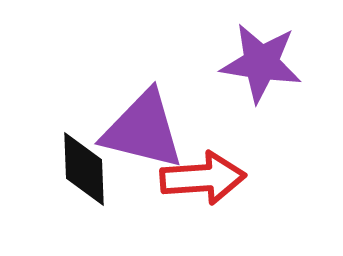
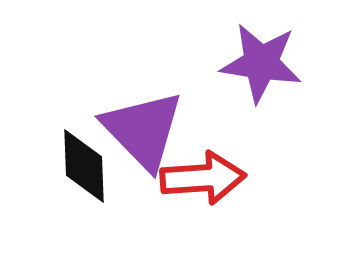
purple triangle: rotated 32 degrees clockwise
black diamond: moved 3 px up
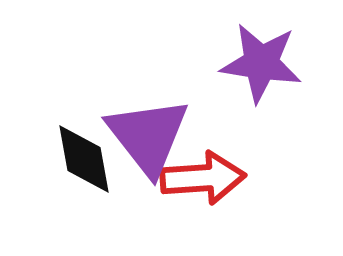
purple triangle: moved 5 px right, 6 px down; rotated 6 degrees clockwise
black diamond: moved 7 px up; rotated 8 degrees counterclockwise
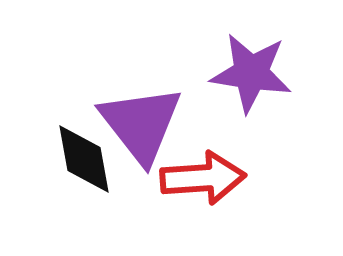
purple star: moved 10 px left, 10 px down
purple triangle: moved 7 px left, 12 px up
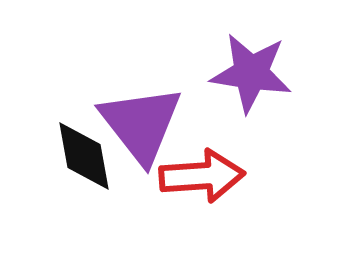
black diamond: moved 3 px up
red arrow: moved 1 px left, 2 px up
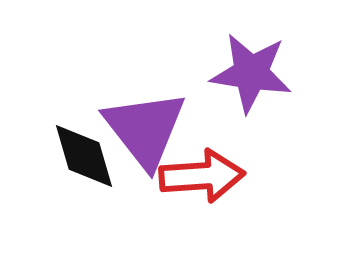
purple triangle: moved 4 px right, 5 px down
black diamond: rotated 6 degrees counterclockwise
